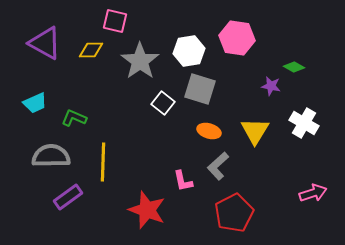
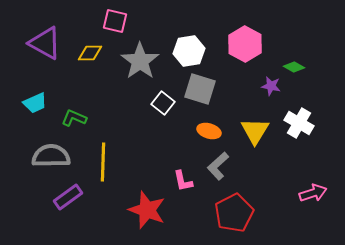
pink hexagon: moved 8 px right, 6 px down; rotated 20 degrees clockwise
yellow diamond: moved 1 px left, 3 px down
white cross: moved 5 px left
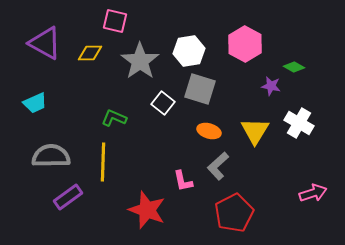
green L-shape: moved 40 px right
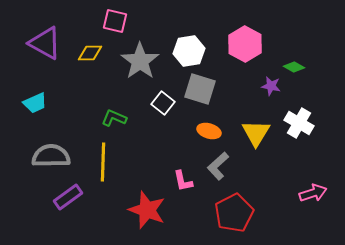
yellow triangle: moved 1 px right, 2 px down
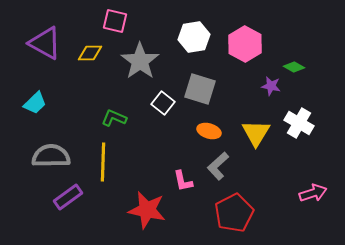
white hexagon: moved 5 px right, 14 px up
cyan trapezoid: rotated 20 degrees counterclockwise
red star: rotated 9 degrees counterclockwise
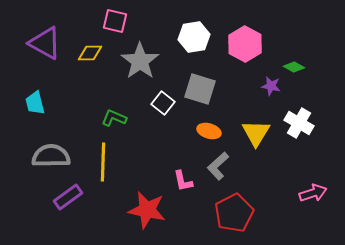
cyan trapezoid: rotated 120 degrees clockwise
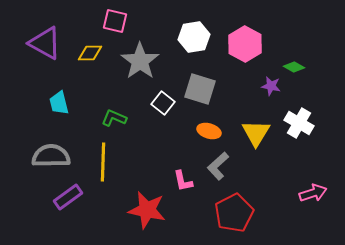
cyan trapezoid: moved 24 px right
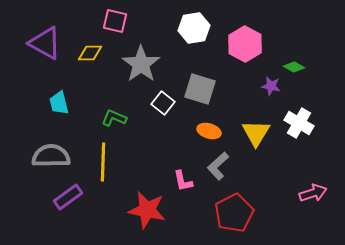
white hexagon: moved 9 px up
gray star: moved 1 px right, 3 px down
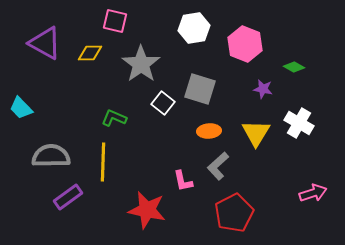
pink hexagon: rotated 8 degrees counterclockwise
purple star: moved 8 px left, 3 px down
cyan trapezoid: moved 38 px left, 5 px down; rotated 30 degrees counterclockwise
orange ellipse: rotated 20 degrees counterclockwise
